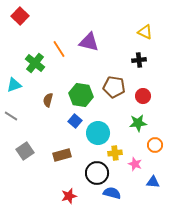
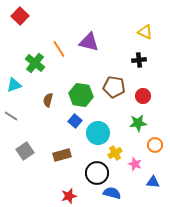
yellow cross: rotated 24 degrees counterclockwise
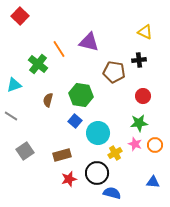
green cross: moved 3 px right, 1 px down
brown pentagon: moved 15 px up
green star: moved 1 px right
pink star: moved 20 px up
red star: moved 17 px up
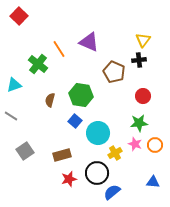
red square: moved 1 px left
yellow triangle: moved 2 px left, 8 px down; rotated 42 degrees clockwise
purple triangle: rotated 10 degrees clockwise
brown pentagon: rotated 15 degrees clockwise
brown semicircle: moved 2 px right
blue semicircle: moved 1 px up; rotated 54 degrees counterclockwise
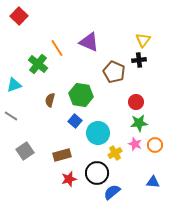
orange line: moved 2 px left, 1 px up
red circle: moved 7 px left, 6 px down
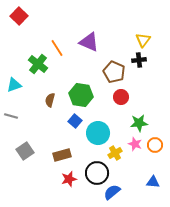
red circle: moved 15 px left, 5 px up
gray line: rotated 16 degrees counterclockwise
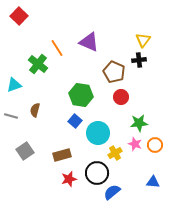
brown semicircle: moved 15 px left, 10 px down
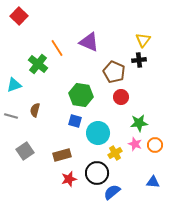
blue square: rotated 24 degrees counterclockwise
